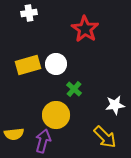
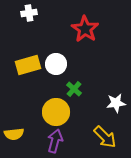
white star: moved 1 px right, 2 px up
yellow circle: moved 3 px up
purple arrow: moved 12 px right
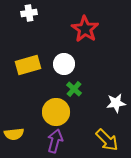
white circle: moved 8 px right
yellow arrow: moved 2 px right, 3 px down
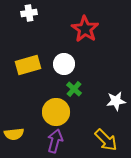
white star: moved 2 px up
yellow arrow: moved 1 px left
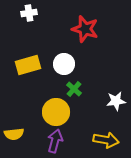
red star: rotated 16 degrees counterclockwise
yellow arrow: rotated 35 degrees counterclockwise
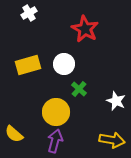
white cross: rotated 21 degrees counterclockwise
red star: rotated 12 degrees clockwise
green cross: moved 5 px right
white star: rotated 30 degrees clockwise
yellow semicircle: rotated 48 degrees clockwise
yellow arrow: moved 6 px right
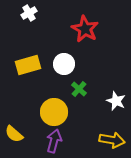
yellow circle: moved 2 px left
purple arrow: moved 1 px left
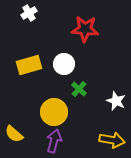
red star: rotated 24 degrees counterclockwise
yellow rectangle: moved 1 px right
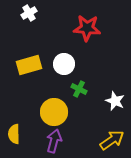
red star: moved 2 px right, 1 px up
green cross: rotated 14 degrees counterclockwise
white star: moved 1 px left
yellow semicircle: rotated 48 degrees clockwise
yellow arrow: rotated 45 degrees counterclockwise
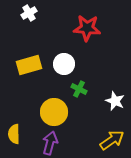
purple arrow: moved 4 px left, 2 px down
